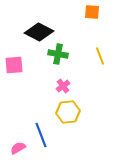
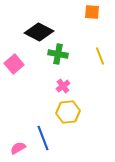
pink square: moved 1 px up; rotated 36 degrees counterclockwise
blue line: moved 2 px right, 3 px down
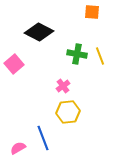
green cross: moved 19 px right
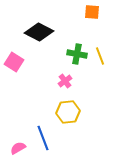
pink square: moved 2 px up; rotated 18 degrees counterclockwise
pink cross: moved 2 px right, 5 px up
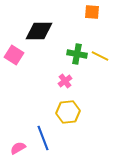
black diamond: moved 1 px up; rotated 28 degrees counterclockwise
yellow line: rotated 42 degrees counterclockwise
pink square: moved 7 px up
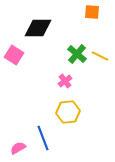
black diamond: moved 1 px left, 3 px up
green cross: rotated 30 degrees clockwise
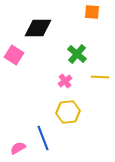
yellow line: moved 21 px down; rotated 24 degrees counterclockwise
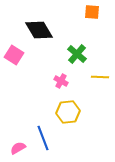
black diamond: moved 1 px right, 2 px down; rotated 60 degrees clockwise
pink cross: moved 4 px left; rotated 24 degrees counterclockwise
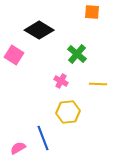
black diamond: rotated 28 degrees counterclockwise
yellow line: moved 2 px left, 7 px down
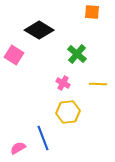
pink cross: moved 2 px right, 2 px down
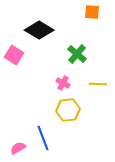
yellow hexagon: moved 2 px up
